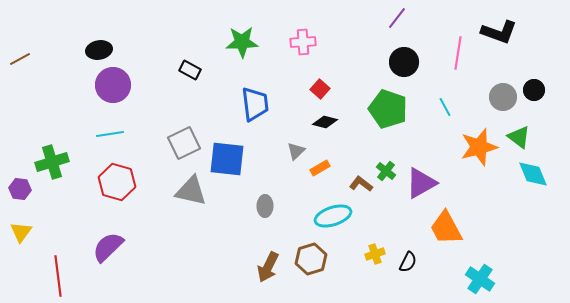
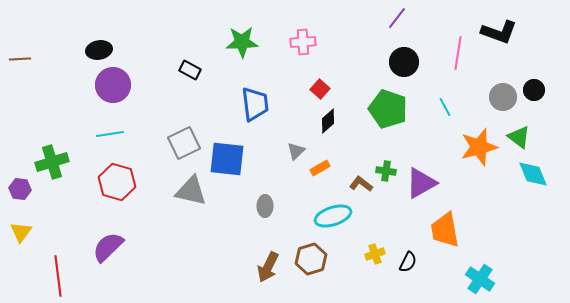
brown line at (20, 59): rotated 25 degrees clockwise
black diamond at (325, 122): moved 3 px right, 1 px up; rotated 55 degrees counterclockwise
green cross at (386, 171): rotated 30 degrees counterclockwise
orange trapezoid at (446, 228): moved 1 px left, 2 px down; rotated 18 degrees clockwise
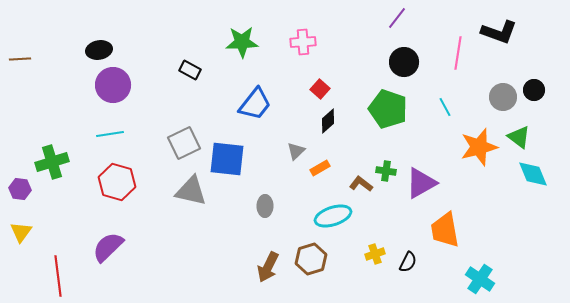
blue trapezoid at (255, 104): rotated 45 degrees clockwise
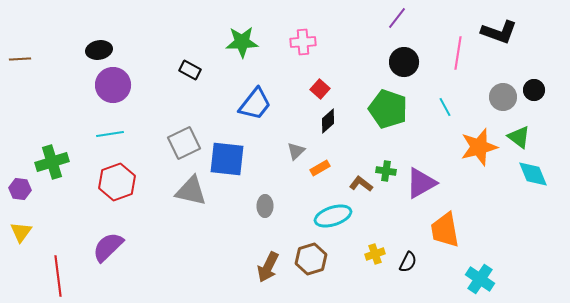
red hexagon at (117, 182): rotated 24 degrees clockwise
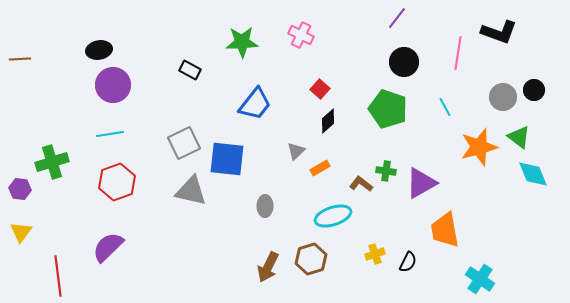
pink cross at (303, 42): moved 2 px left, 7 px up; rotated 30 degrees clockwise
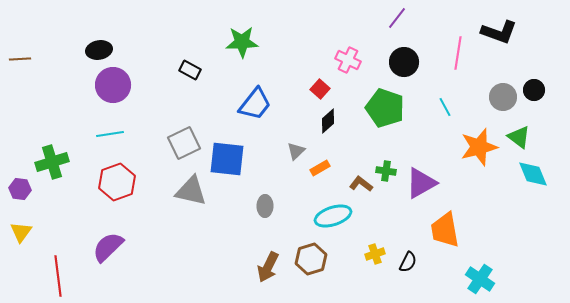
pink cross at (301, 35): moved 47 px right, 25 px down
green pentagon at (388, 109): moved 3 px left, 1 px up
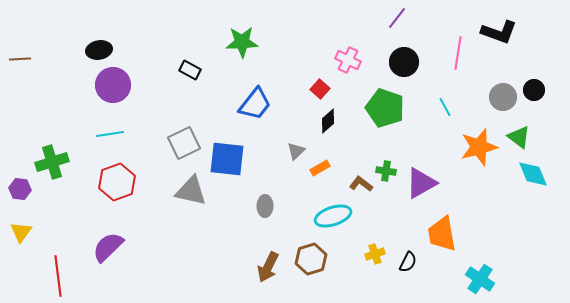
orange trapezoid at (445, 230): moved 3 px left, 4 px down
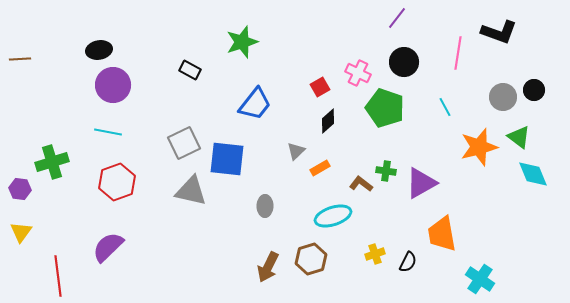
green star at (242, 42): rotated 16 degrees counterclockwise
pink cross at (348, 60): moved 10 px right, 13 px down
red square at (320, 89): moved 2 px up; rotated 18 degrees clockwise
cyan line at (110, 134): moved 2 px left, 2 px up; rotated 20 degrees clockwise
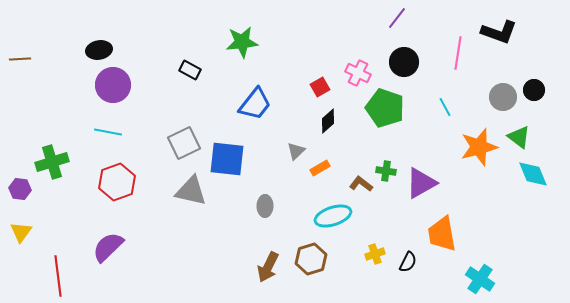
green star at (242, 42): rotated 12 degrees clockwise
